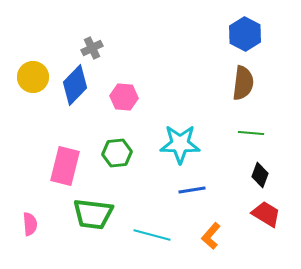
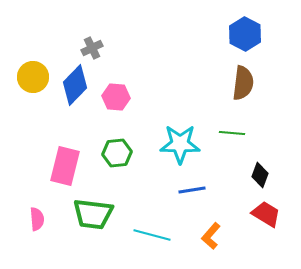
pink hexagon: moved 8 px left
green line: moved 19 px left
pink semicircle: moved 7 px right, 5 px up
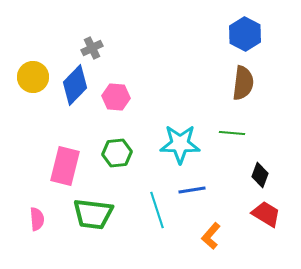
cyan line: moved 5 px right, 25 px up; rotated 57 degrees clockwise
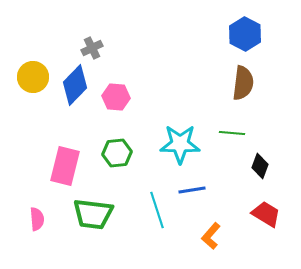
black diamond: moved 9 px up
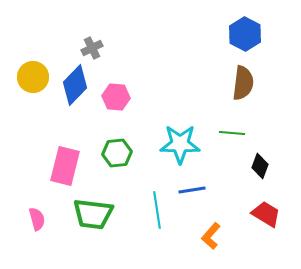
cyan line: rotated 9 degrees clockwise
pink semicircle: rotated 10 degrees counterclockwise
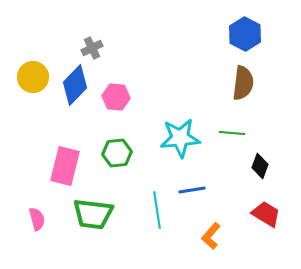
cyan star: moved 6 px up; rotated 6 degrees counterclockwise
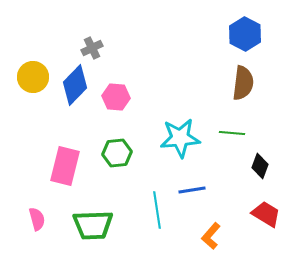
green trapezoid: moved 11 px down; rotated 9 degrees counterclockwise
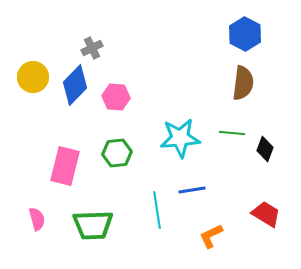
black diamond: moved 5 px right, 17 px up
orange L-shape: rotated 24 degrees clockwise
